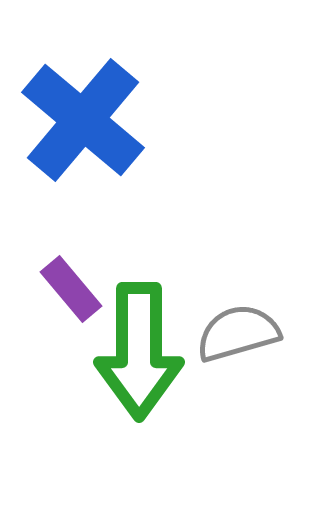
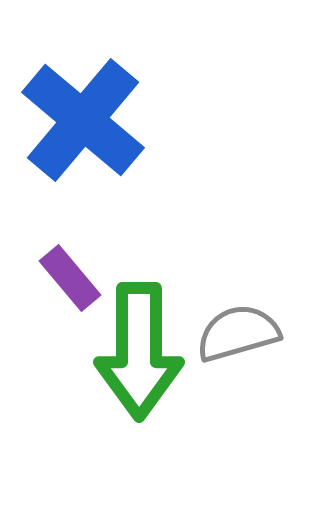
purple rectangle: moved 1 px left, 11 px up
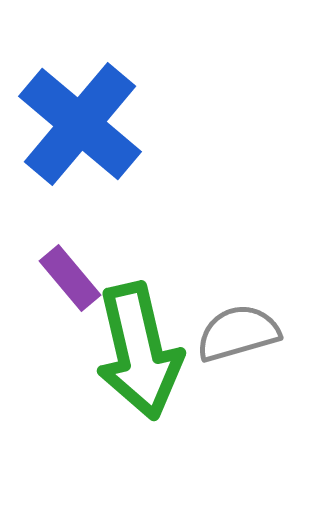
blue cross: moved 3 px left, 4 px down
green arrow: rotated 13 degrees counterclockwise
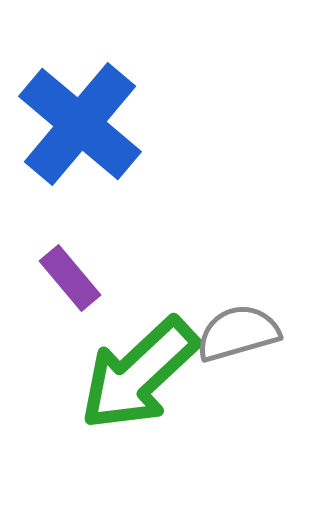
green arrow: moved 23 px down; rotated 60 degrees clockwise
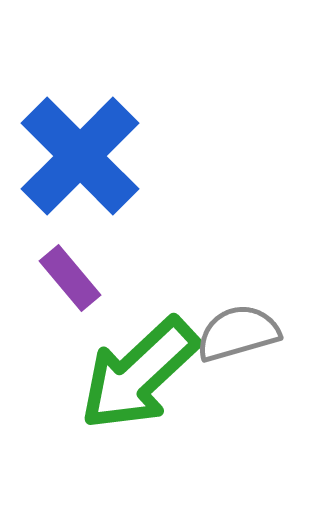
blue cross: moved 32 px down; rotated 5 degrees clockwise
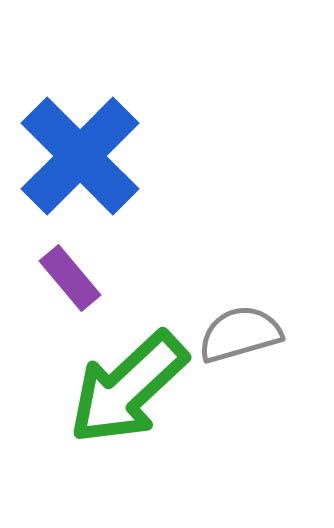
gray semicircle: moved 2 px right, 1 px down
green arrow: moved 11 px left, 14 px down
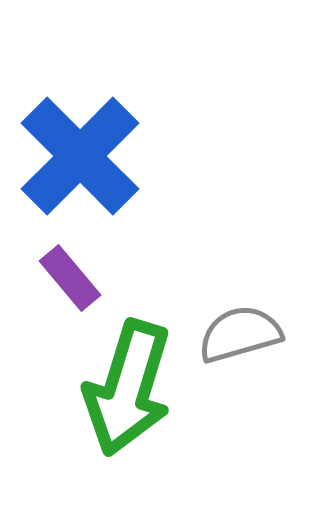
green arrow: rotated 30 degrees counterclockwise
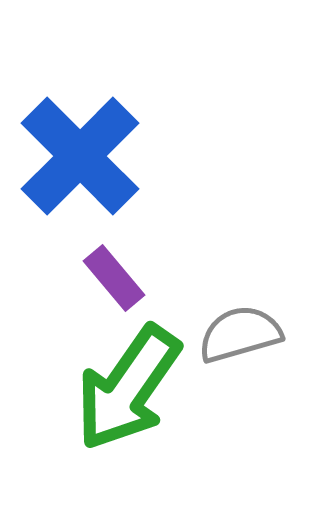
purple rectangle: moved 44 px right
green arrow: rotated 18 degrees clockwise
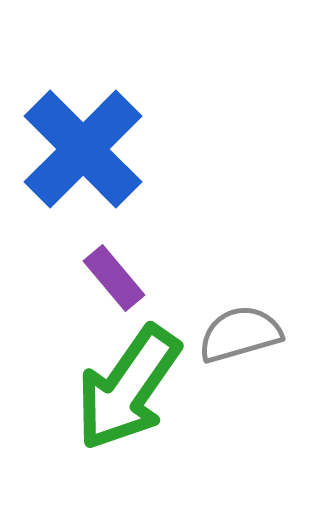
blue cross: moved 3 px right, 7 px up
